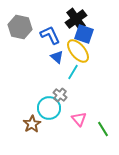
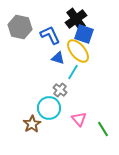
blue triangle: moved 1 px right, 1 px down; rotated 24 degrees counterclockwise
gray cross: moved 5 px up
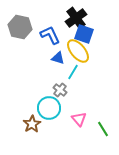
black cross: moved 1 px up
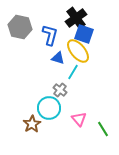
blue L-shape: rotated 40 degrees clockwise
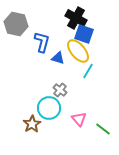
black cross: rotated 25 degrees counterclockwise
gray hexagon: moved 4 px left, 3 px up
blue L-shape: moved 8 px left, 7 px down
cyan line: moved 15 px right, 1 px up
green line: rotated 21 degrees counterclockwise
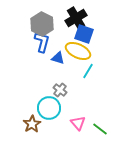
black cross: rotated 30 degrees clockwise
gray hexagon: moved 26 px right; rotated 15 degrees clockwise
yellow ellipse: rotated 25 degrees counterclockwise
pink triangle: moved 1 px left, 4 px down
green line: moved 3 px left
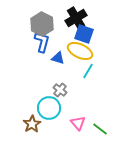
yellow ellipse: moved 2 px right
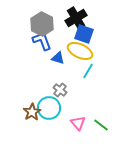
blue L-shape: moved 1 px up; rotated 35 degrees counterclockwise
brown star: moved 12 px up
green line: moved 1 px right, 4 px up
